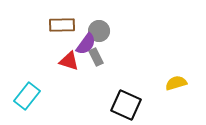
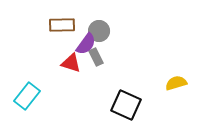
red triangle: moved 2 px right, 2 px down
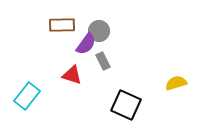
gray rectangle: moved 7 px right, 4 px down
red triangle: moved 1 px right, 12 px down
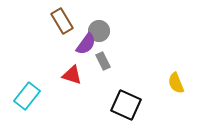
brown rectangle: moved 4 px up; rotated 60 degrees clockwise
yellow semicircle: rotated 95 degrees counterclockwise
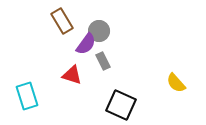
yellow semicircle: rotated 20 degrees counterclockwise
cyan rectangle: rotated 56 degrees counterclockwise
black square: moved 5 px left
